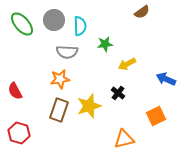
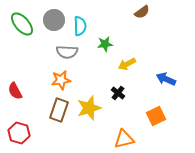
orange star: moved 1 px right, 1 px down
yellow star: moved 2 px down
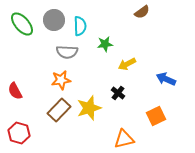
brown rectangle: rotated 25 degrees clockwise
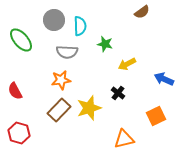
green ellipse: moved 1 px left, 16 px down
green star: rotated 21 degrees clockwise
blue arrow: moved 2 px left
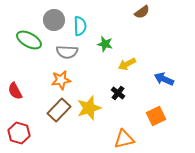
green ellipse: moved 8 px right; rotated 20 degrees counterclockwise
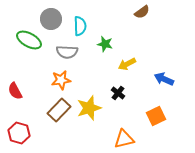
gray circle: moved 3 px left, 1 px up
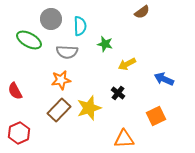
red hexagon: rotated 20 degrees clockwise
orange triangle: rotated 10 degrees clockwise
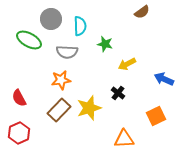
red semicircle: moved 4 px right, 7 px down
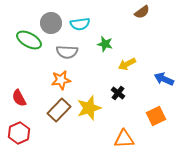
gray circle: moved 4 px down
cyan semicircle: moved 2 px up; rotated 84 degrees clockwise
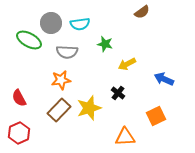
orange triangle: moved 1 px right, 2 px up
